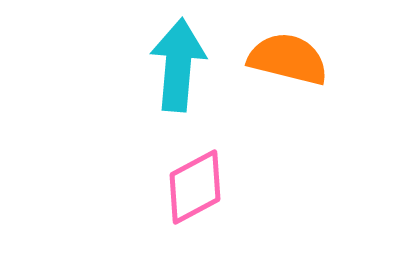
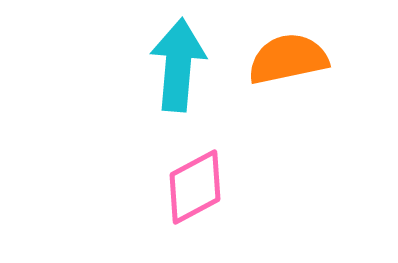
orange semicircle: rotated 26 degrees counterclockwise
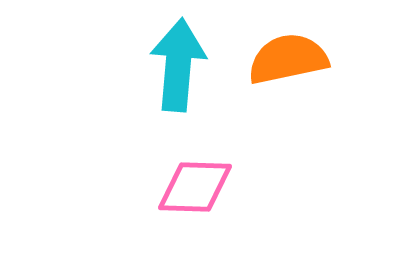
pink diamond: rotated 30 degrees clockwise
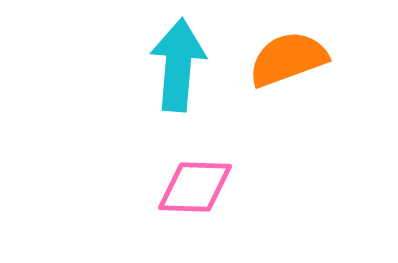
orange semicircle: rotated 8 degrees counterclockwise
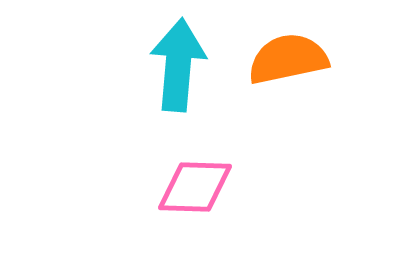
orange semicircle: rotated 8 degrees clockwise
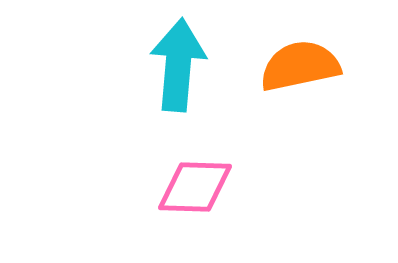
orange semicircle: moved 12 px right, 7 px down
